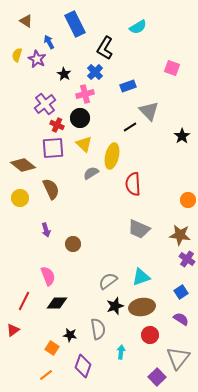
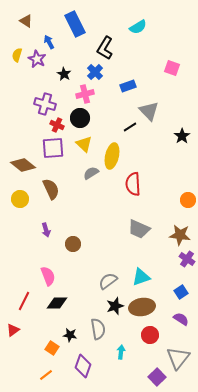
purple cross at (45, 104): rotated 35 degrees counterclockwise
yellow circle at (20, 198): moved 1 px down
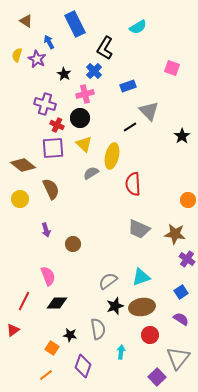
blue cross at (95, 72): moved 1 px left, 1 px up
brown star at (180, 235): moved 5 px left, 1 px up
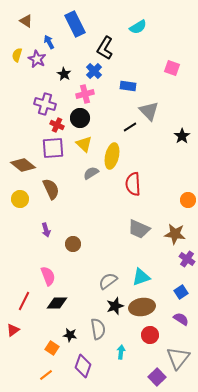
blue rectangle at (128, 86): rotated 28 degrees clockwise
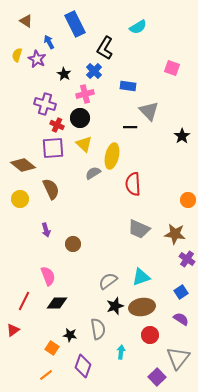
black line at (130, 127): rotated 32 degrees clockwise
gray semicircle at (91, 173): moved 2 px right
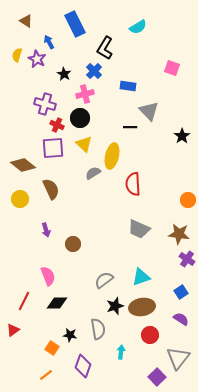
brown star at (175, 234): moved 4 px right
gray semicircle at (108, 281): moved 4 px left, 1 px up
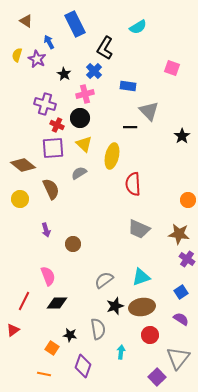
gray semicircle at (93, 173): moved 14 px left
orange line at (46, 375): moved 2 px left, 1 px up; rotated 48 degrees clockwise
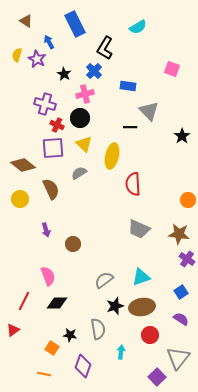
pink square at (172, 68): moved 1 px down
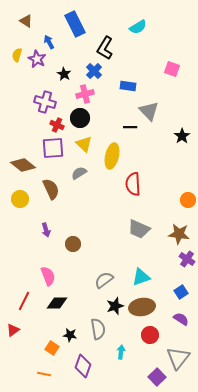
purple cross at (45, 104): moved 2 px up
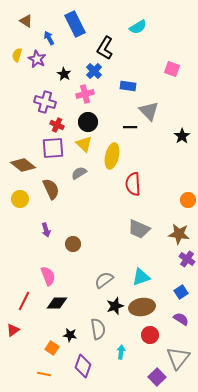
blue arrow at (49, 42): moved 4 px up
black circle at (80, 118): moved 8 px right, 4 px down
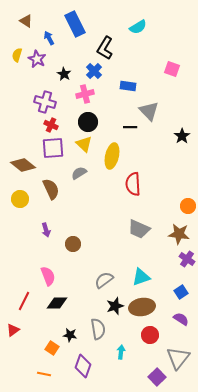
red cross at (57, 125): moved 6 px left
orange circle at (188, 200): moved 6 px down
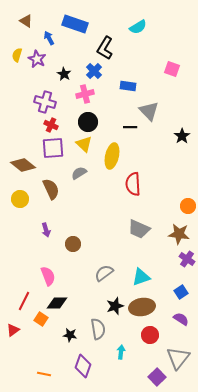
blue rectangle at (75, 24): rotated 45 degrees counterclockwise
gray semicircle at (104, 280): moved 7 px up
orange square at (52, 348): moved 11 px left, 29 px up
